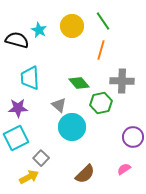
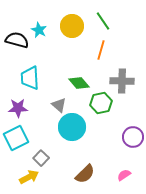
pink semicircle: moved 6 px down
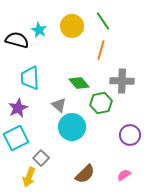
purple star: rotated 24 degrees counterclockwise
purple circle: moved 3 px left, 2 px up
yellow arrow: rotated 138 degrees clockwise
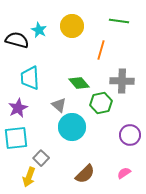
green line: moved 16 px right; rotated 48 degrees counterclockwise
cyan square: rotated 20 degrees clockwise
pink semicircle: moved 2 px up
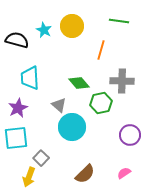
cyan star: moved 5 px right
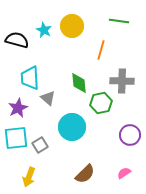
green diamond: rotated 35 degrees clockwise
gray triangle: moved 11 px left, 7 px up
gray square: moved 1 px left, 13 px up; rotated 14 degrees clockwise
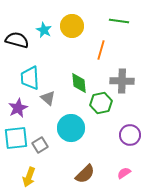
cyan circle: moved 1 px left, 1 px down
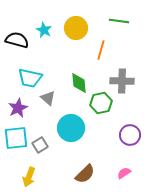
yellow circle: moved 4 px right, 2 px down
cyan trapezoid: rotated 75 degrees counterclockwise
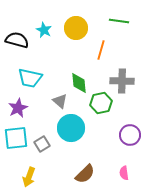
gray triangle: moved 12 px right, 3 px down
gray square: moved 2 px right, 1 px up
pink semicircle: rotated 64 degrees counterclockwise
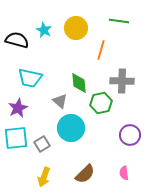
yellow arrow: moved 15 px right
